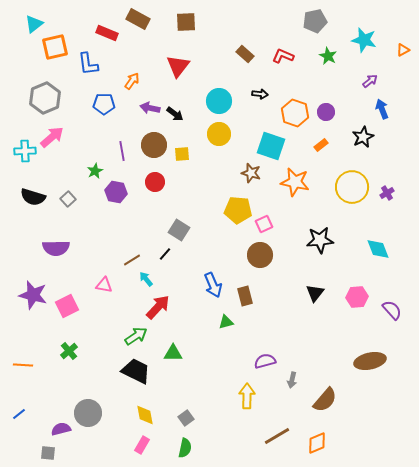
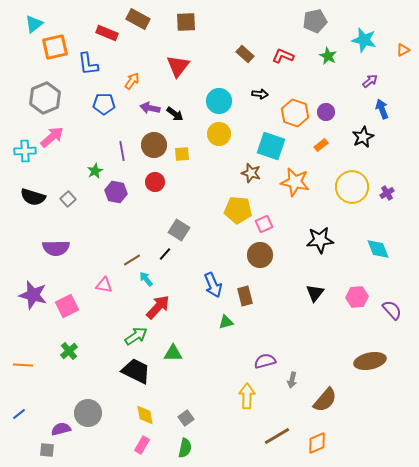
gray square at (48, 453): moved 1 px left, 3 px up
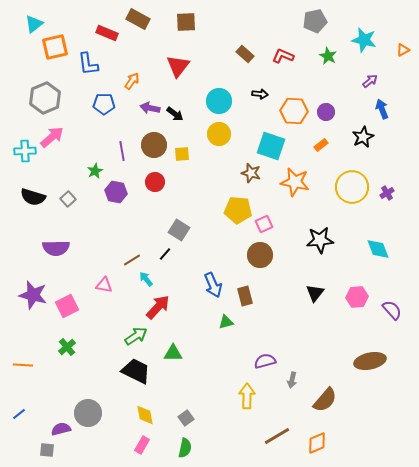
orange hexagon at (295, 113): moved 1 px left, 2 px up; rotated 16 degrees counterclockwise
green cross at (69, 351): moved 2 px left, 4 px up
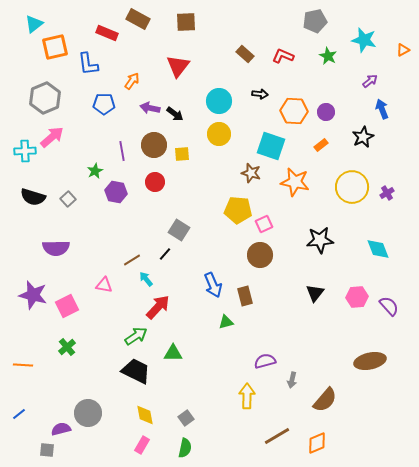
purple semicircle at (392, 310): moved 3 px left, 4 px up
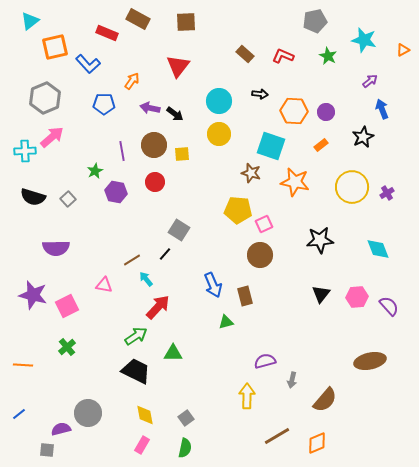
cyan triangle at (34, 24): moved 4 px left, 3 px up
blue L-shape at (88, 64): rotated 35 degrees counterclockwise
black triangle at (315, 293): moved 6 px right, 1 px down
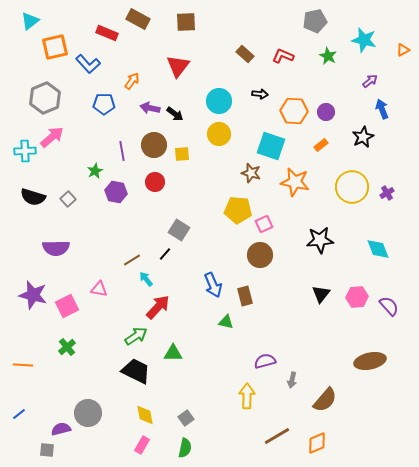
pink triangle at (104, 285): moved 5 px left, 4 px down
green triangle at (226, 322): rotated 28 degrees clockwise
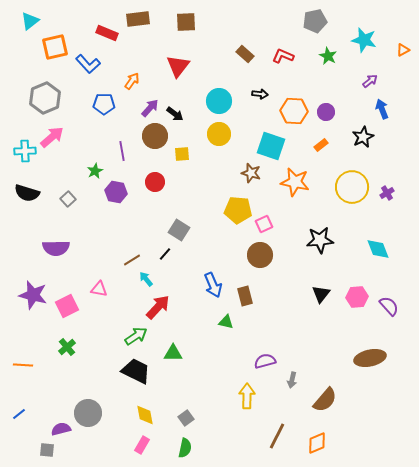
brown rectangle at (138, 19): rotated 35 degrees counterclockwise
purple arrow at (150, 108): rotated 120 degrees clockwise
brown circle at (154, 145): moved 1 px right, 9 px up
black semicircle at (33, 197): moved 6 px left, 4 px up
brown ellipse at (370, 361): moved 3 px up
brown line at (277, 436): rotated 32 degrees counterclockwise
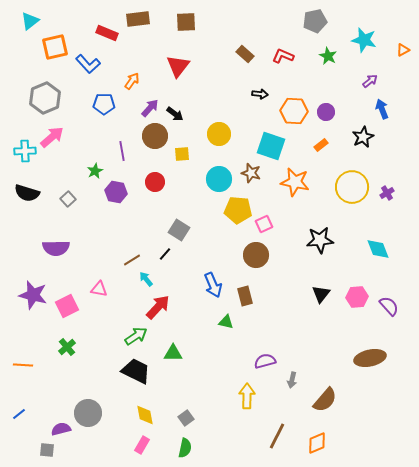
cyan circle at (219, 101): moved 78 px down
brown circle at (260, 255): moved 4 px left
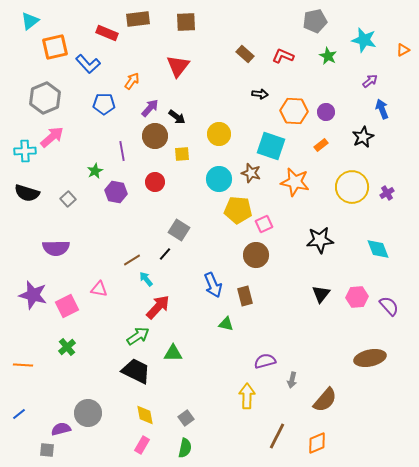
black arrow at (175, 114): moved 2 px right, 3 px down
green triangle at (226, 322): moved 2 px down
green arrow at (136, 336): moved 2 px right
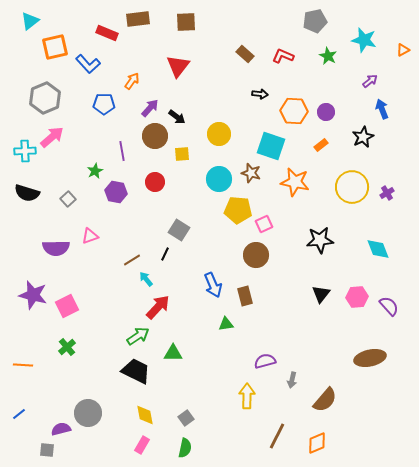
black line at (165, 254): rotated 16 degrees counterclockwise
pink triangle at (99, 289): moved 9 px left, 53 px up; rotated 30 degrees counterclockwise
green triangle at (226, 324): rotated 21 degrees counterclockwise
